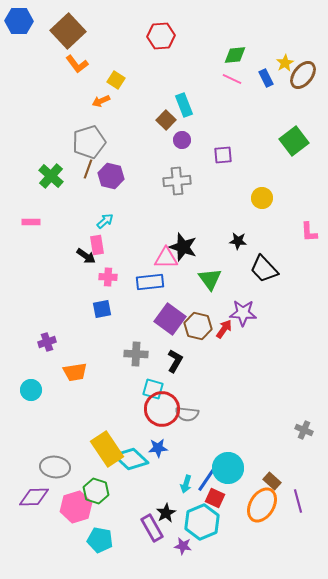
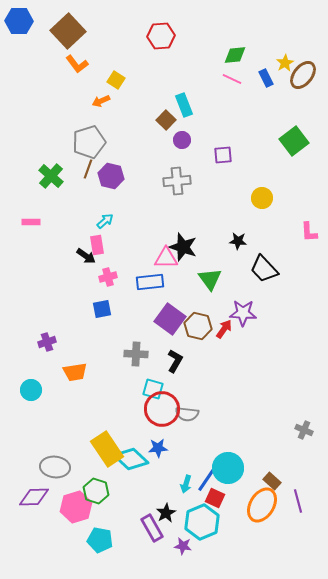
pink cross at (108, 277): rotated 18 degrees counterclockwise
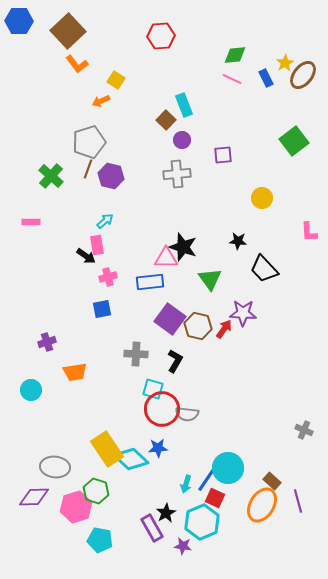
gray cross at (177, 181): moved 7 px up
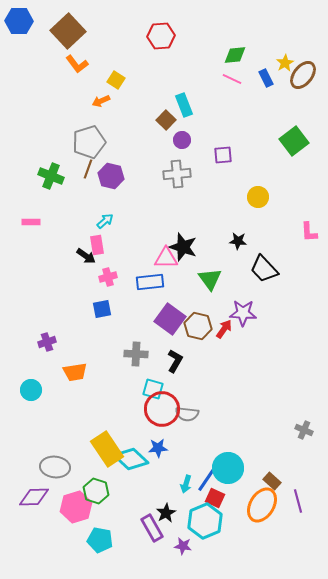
green cross at (51, 176): rotated 20 degrees counterclockwise
yellow circle at (262, 198): moved 4 px left, 1 px up
cyan hexagon at (202, 522): moved 3 px right, 1 px up
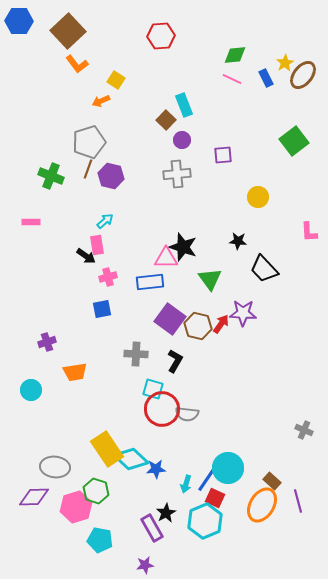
red arrow at (224, 329): moved 3 px left, 5 px up
blue star at (158, 448): moved 2 px left, 21 px down
purple star at (183, 546): moved 38 px left, 19 px down; rotated 18 degrees counterclockwise
